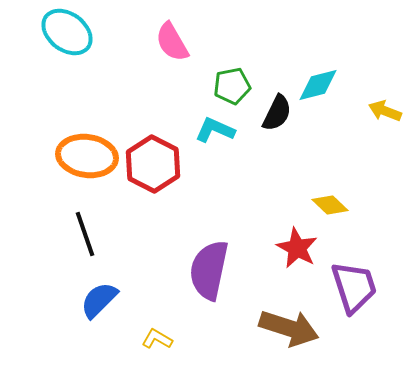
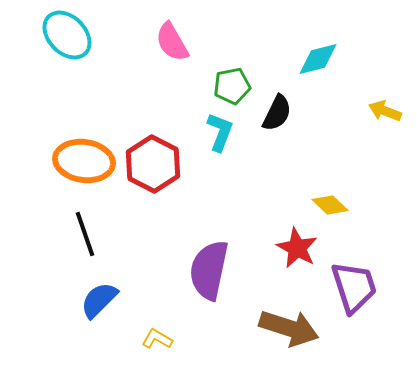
cyan ellipse: moved 3 px down; rotated 9 degrees clockwise
cyan diamond: moved 26 px up
cyan L-shape: moved 5 px right, 2 px down; rotated 87 degrees clockwise
orange ellipse: moved 3 px left, 5 px down
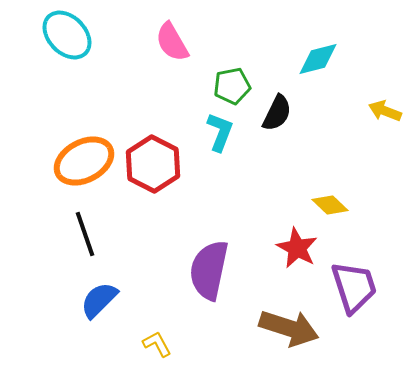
orange ellipse: rotated 36 degrees counterclockwise
yellow L-shape: moved 5 px down; rotated 32 degrees clockwise
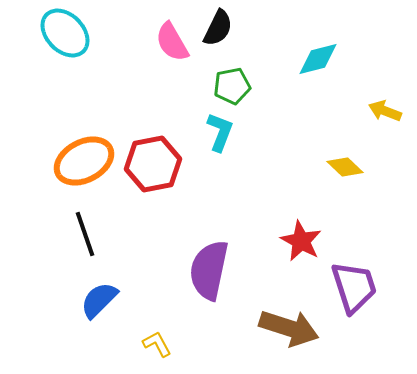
cyan ellipse: moved 2 px left, 2 px up
black semicircle: moved 59 px left, 85 px up
red hexagon: rotated 22 degrees clockwise
yellow diamond: moved 15 px right, 38 px up
red star: moved 4 px right, 7 px up
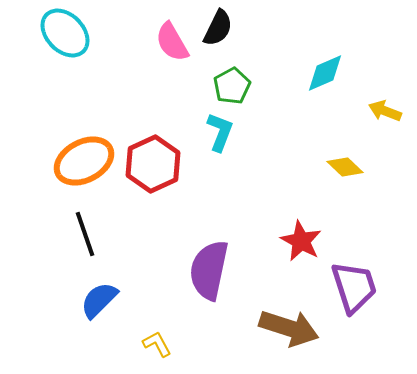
cyan diamond: moved 7 px right, 14 px down; rotated 9 degrees counterclockwise
green pentagon: rotated 18 degrees counterclockwise
red hexagon: rotated 14 degrees counterclockwise
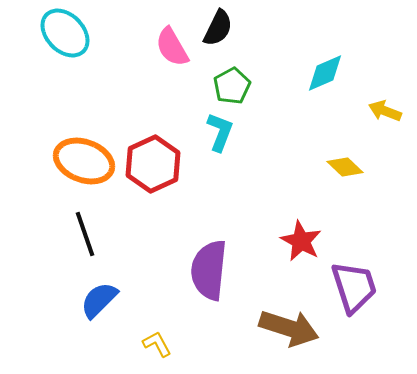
pink semicircle: moved 5 px down
orange ellipse: rotated 48 degrees clockwise
purple semicircle: rotated 6 degrees counterclockwise
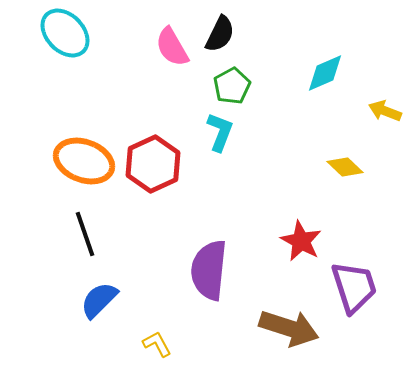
black semicircle: moved 2 px right, 6 px down
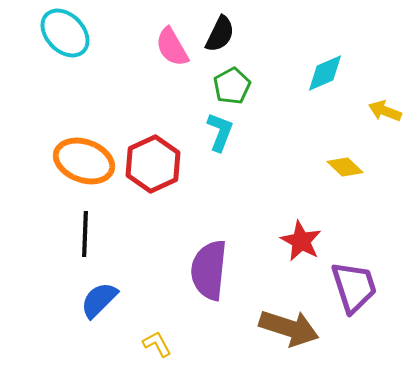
black line: rotated 21 degrees clockwise
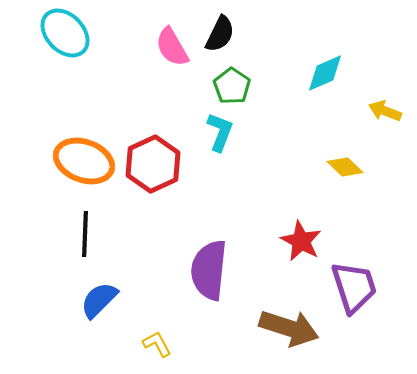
green pentagon: rotated 9 degrees counterclockwise
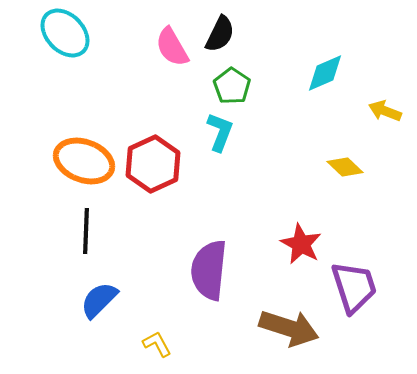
black line: moved 1 px right, 3 px up
red star: moved 3 px down
